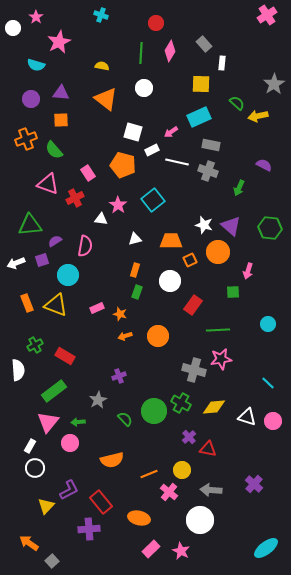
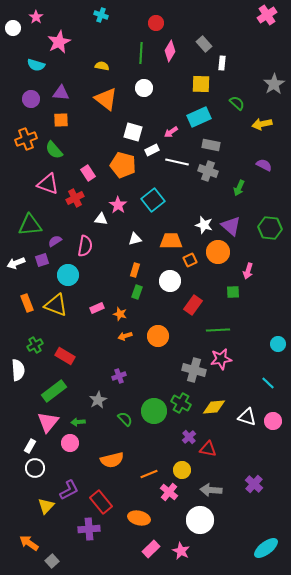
yellow arrow at (258, 116): moved 4 px right, 8 px down
cyan circle at (268, 324): moved 10 px right, 20 px down
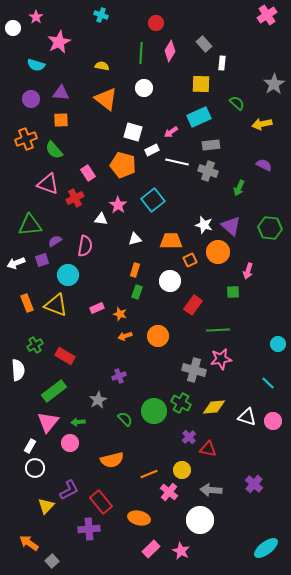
gray rectangle at (211, 145): rotated 18 degrees counterclockwise
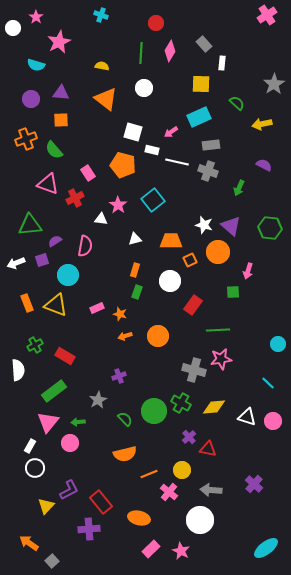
white rectangle at (152, 150): rotated 40 degrees clockwise
orange semicircle at (112, 460): moved 13 px right, 6 px up
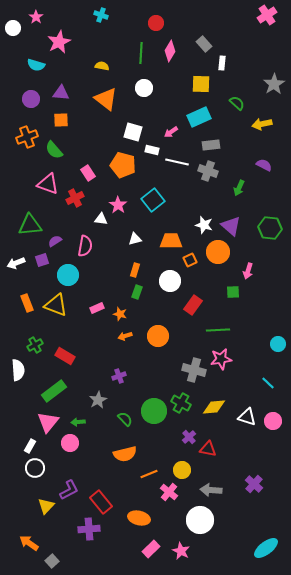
orange cross at (26, 139): moved 1 px right, 2 px up
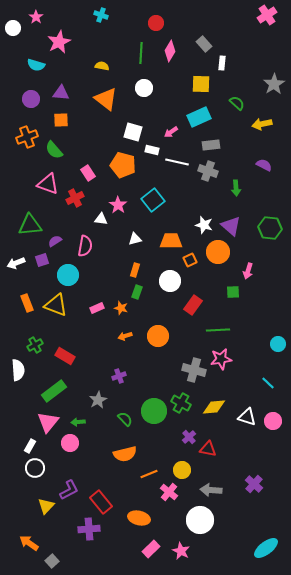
green arrow at (239, 188): moved 3 px left; rotated 28 degrees counterclockwise
orange star at (120, 314): moved 1 px right, 6 px up
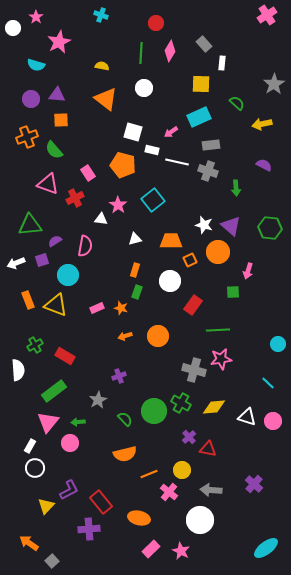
purple triangle at (61, 93): moved 4 px left, 2 px down
orange rectangle at (27, 303): moved 1 px right, 3 px up
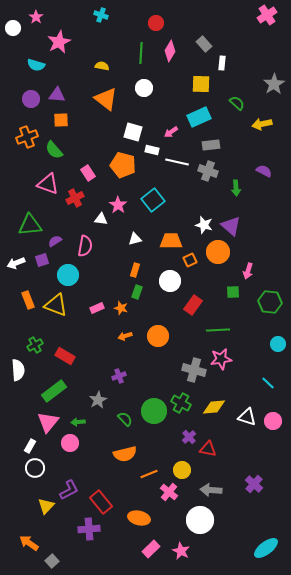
purple semicircle at (264, 165): moved 6 px down
green hexagon at (270, 228): moved 74 px down
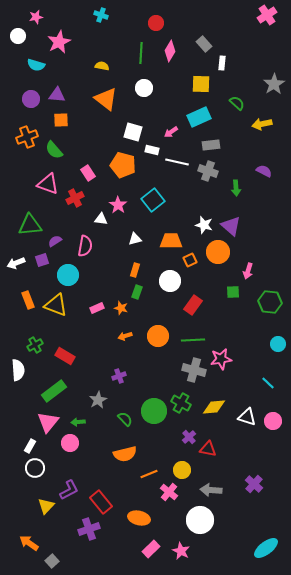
pink star at (36, 17): rotated 24 degrees clockwise
white circle at (13, 28): moved 5 px right, 8 px down
green line at (218, 330): moved 25 px left, 10 px down
purple cross at (89, 529): rotated 15 degrees counterclockwise
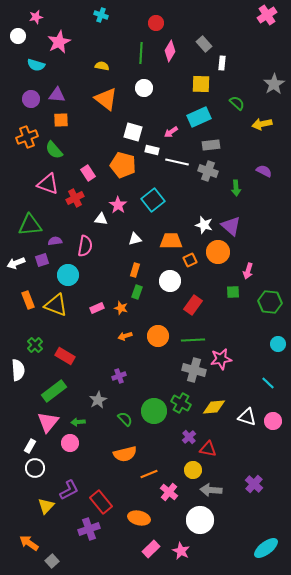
purple semicircle at (55, 241): rotated 24 degrees clockwise
green cross at (35, 345): rotated 14 degrees counterclockwise
yellow circle at (182, 470): moved 11 px right
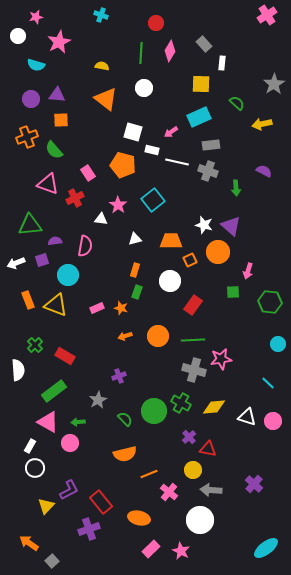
pink triangle at (48, 422): rotated 40 degrees counterclockwise
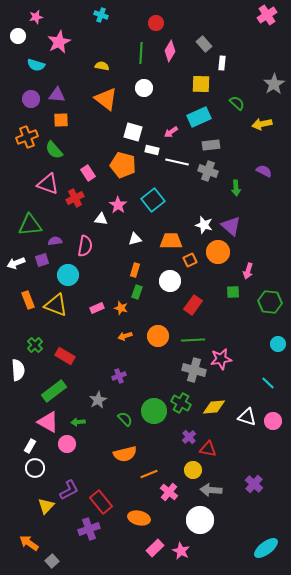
pink circle at (70, 443): moved 3 px left, 1 px down
pink rectangle at (151, 549): moved 4 px right, 1 px up
